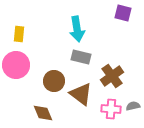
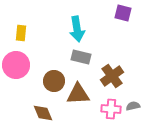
yellow rectangle: moved 2 px right, 1 px up
brown triangle: moved 3 px left; rotated 40 degrees counterclockwise
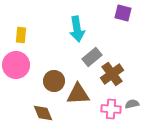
yellow rectangle: moved 2 px down
gray rectangle: moved 11 px right; rotated 54 degrees counterclockwise
brown cross: moved 2 px up
gray semicircle: moved 1 px left, 2 px up
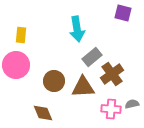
brown triangle: moved 5 px right, 7 px up
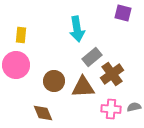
gray semicircle: moved 2 px right, 3 px down
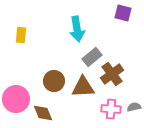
pink circle: moved 34 px down
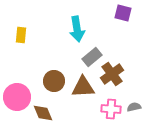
pink circle: moved 1 px right, 2 px up
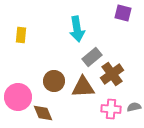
pink circle: moved 1 px right
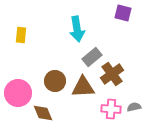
brown circle: moved 1 px right
pink circle: moved 4 px up
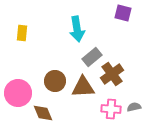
yellow rectangle: moved 1 px right, 2 px up
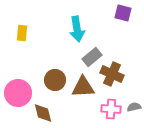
brown cross: rotated 30 degrees counterclockwise
brown circle: moved 1 px up
brown diamond: rotated 10 degrees clockwise
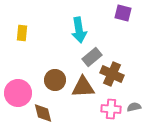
cyan arrow: moved 2 px right, 1 px down
